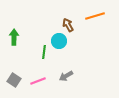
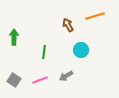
cyan circle: moved 22 px right, 9 px down
pink line: moved 2 px right, 1 px up
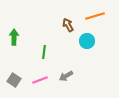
cyan circle: moved 6 px right, 9 px up
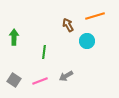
pink line: moved 1 px down
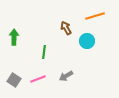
brown arrow: moved 2 px left, 3 px down
pink line: moved 2 px left, 2 px up
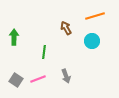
cyan circle: moved 5 px right
gray arrow: rotated 80 degrees counterclockwise
gray square: moved 2 px right
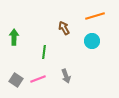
brown arrow: moved 2 px left
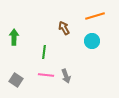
pink line: moved 8 px right, 4 px up; rotated 28 degrees clockwise
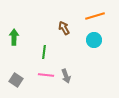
cyan circle: moved 2 px right, 1 px up
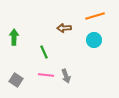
brown arrow: rotated 64 degrees counterclockwise
green line: rotated 32 degrees counterclockwise
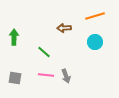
cyan circle: moved 1 px right, 2 px down
green line: rotated 24 degrees counterclockwise
gray square: moved 1 px left, 2 px up; rotated 24 degrees counterclockwise
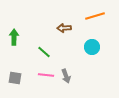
cyan circle: moved 3 px left, 5 px down
